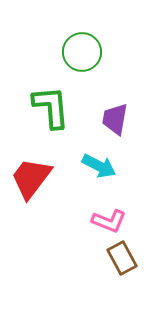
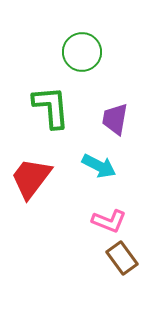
brown rectangle: rotated 8 degrees counterclockwise
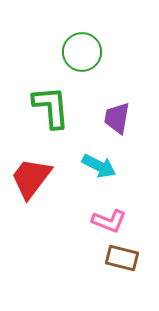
purple trapezoid: moved 2 px right, 1 px up
brown rectangle: rotated 40 degrees counterclockwise
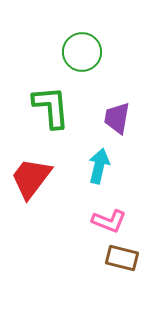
cyan arrow: rotated 104 degrees counterclockwise
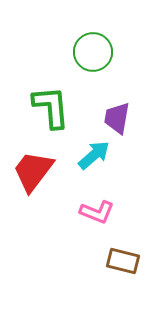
green circle: moved 11 px right
cyan arrow: moved 5 px left, 11 px up; rotated 36 degrees clockwise
red trapezoid: moved 2 px right, 7 px up
pink L-shape: moved 12 px left, 9 px up
brown rectangle: moved 1 px right, 3 px down
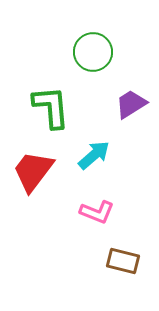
purple trapezoid: moved 14 px right, 14 px up; rotated 48 degrees clockwise
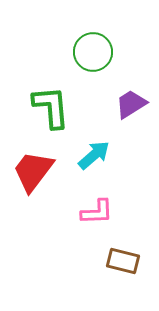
pink L-shape: rotated 24 degrees counterclockwise
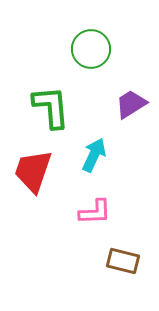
green circle: moved 2 px left, 3 px up
cyan arrow: rotated 24 degrees counterclockwise
red trapezoid: rotated 18 degrees counterclockwise
pink L-shape: moved 2 px left
